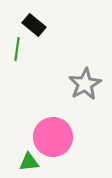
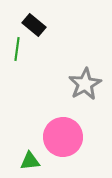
pink circle: moved 10 px right
green triangle: moved 1 px right, 1 px up
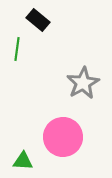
black rectangle: moved 4 px right, 5 px up
gray star: moved 2 px left, 1 px up
green triangle: moved 7 px left; rotated 10 degrees clockwise
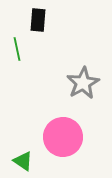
black rectangle: rotated 55 degrees clockwise
green line: rotated 20 degrees counterclockwise
green triangle: rotated 30 degrees clockwise
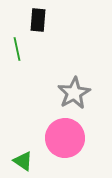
gray star: moved 9 px left, 10 px down
pink circle: moved 2 px right, 1 px down
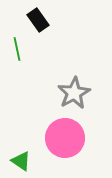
black rectangle: rotated 40 degrees counterclockwise
green triangle: moved 2 px left
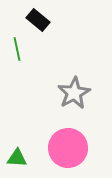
black rectangle: rotated 15 degrees counterclockwise
pink circle: moved 3 px right, 10 px down
green triangle: moved 4 px left, 3 px up; rotated 30 degrees counterclockwise
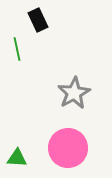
black rectangle: rotated 25 degrees clockwise
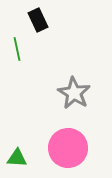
gray star: rotated 12 degrees counterclockwise
